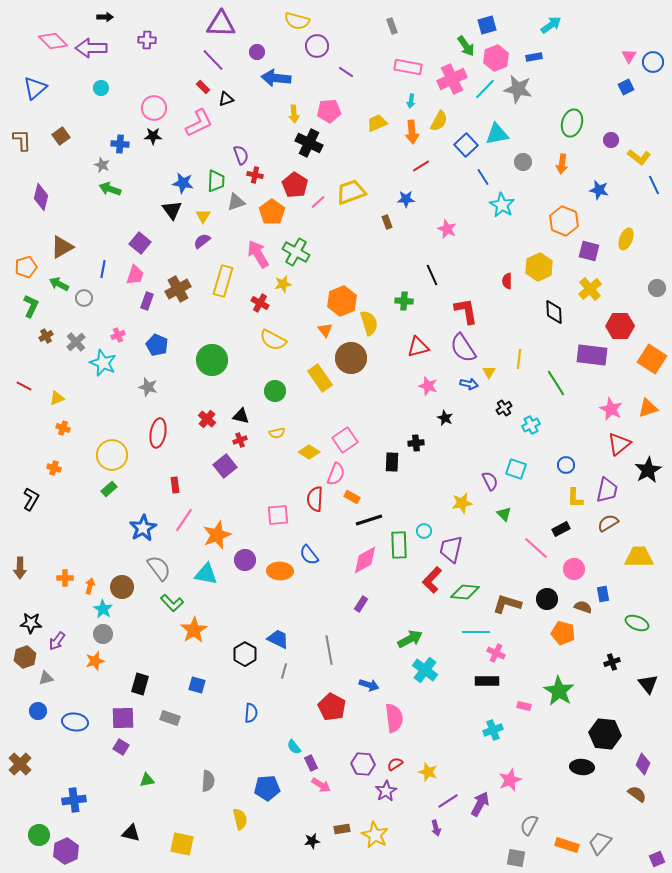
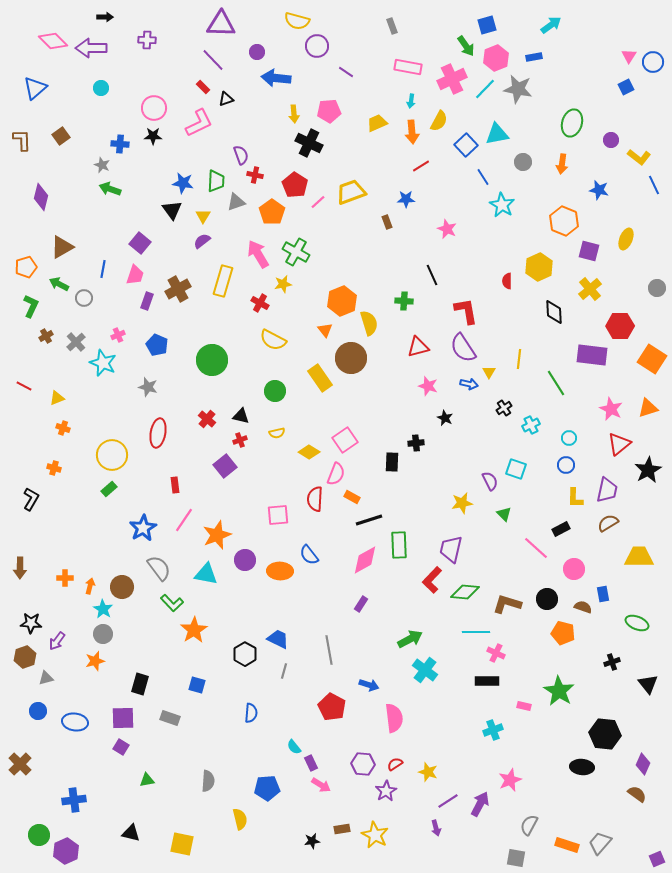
cyan circle at (424, 531): moved 145 px right, 93 px up
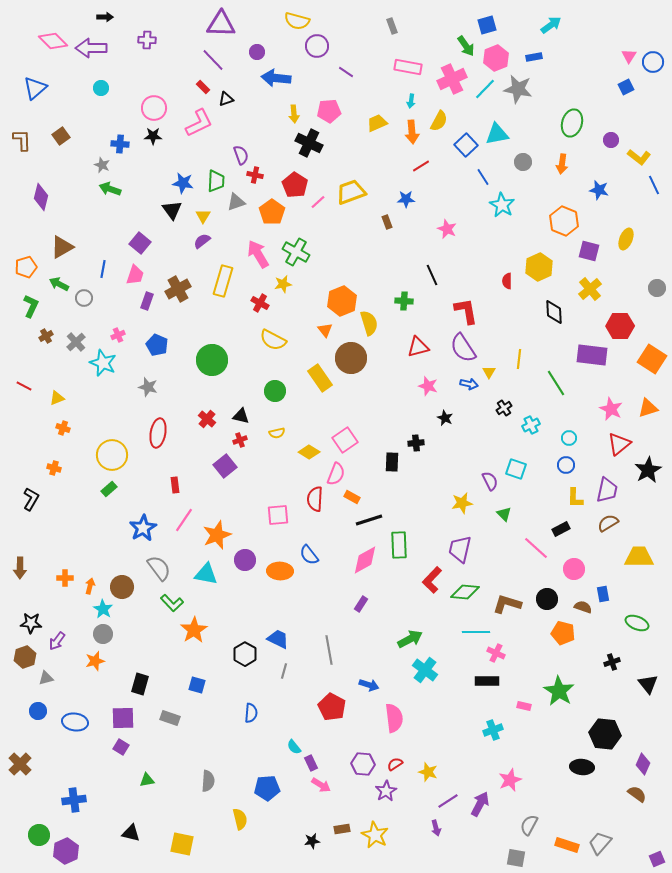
purple trapezoid at (451, 549): moved 9 px right
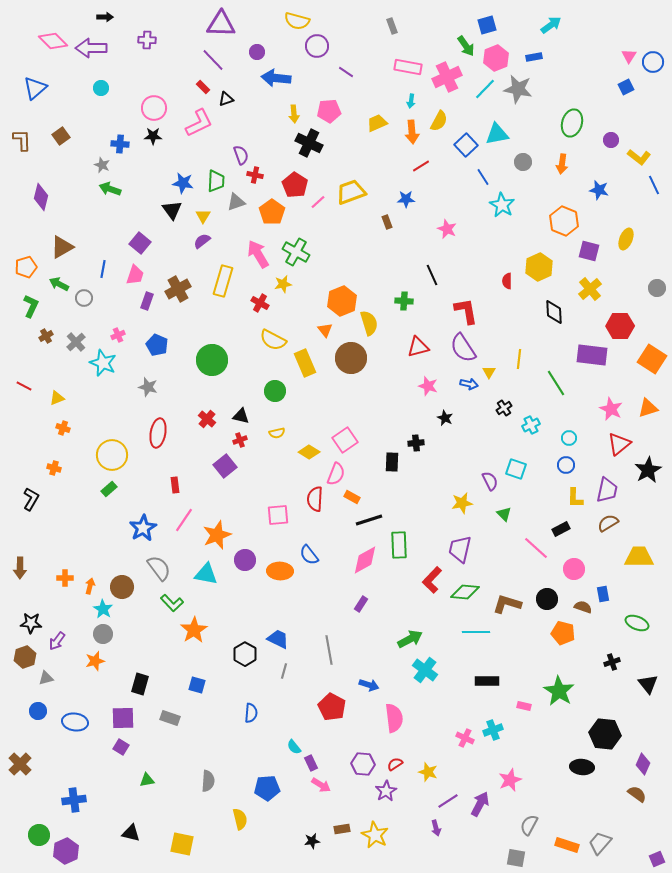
pink cross at (452, 79): moved 5 px left, 2 px up
yellow rectangle at (320, 378): moved 15 px left, 15 px up; rotated 12 degrees clockwise
pink cross at (496, 653): moved 31 px left, 85 px down
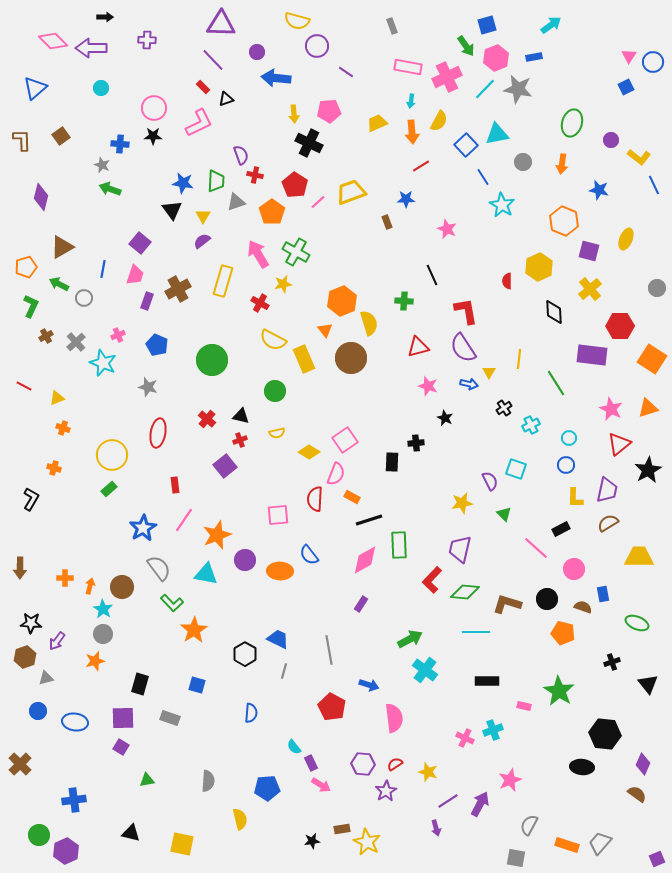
yellow rectangle at (305, 363): moved 1 px left, 4 px up
yellow star at (375, 835): moved 8 px left, 7 px down
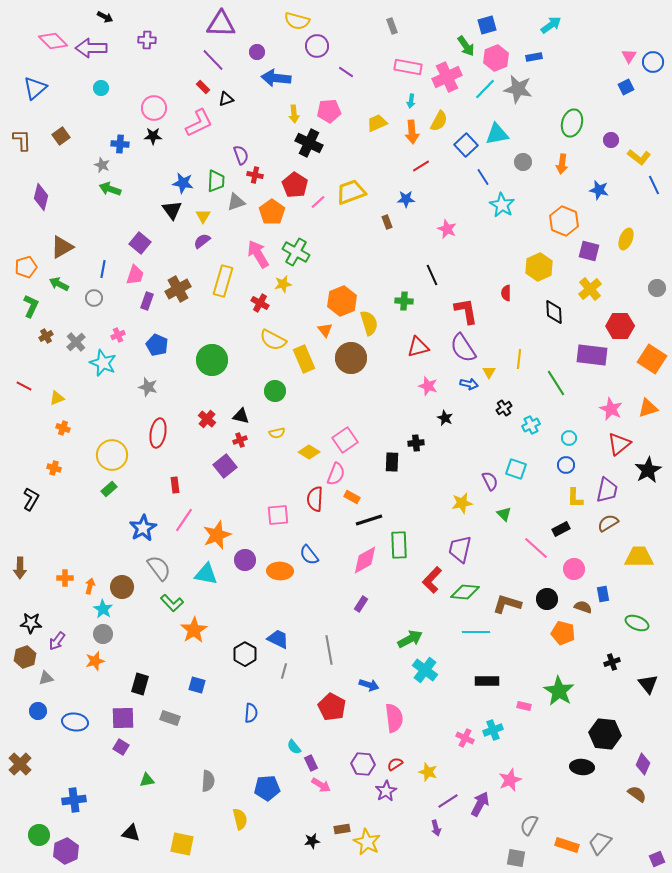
black arrow at (105, 17): rotated 28 degrees clockwise
red semicircle at (507, 281): moved 1 px left, 12 px down
gray circle at (84, 298): moved 10 px right
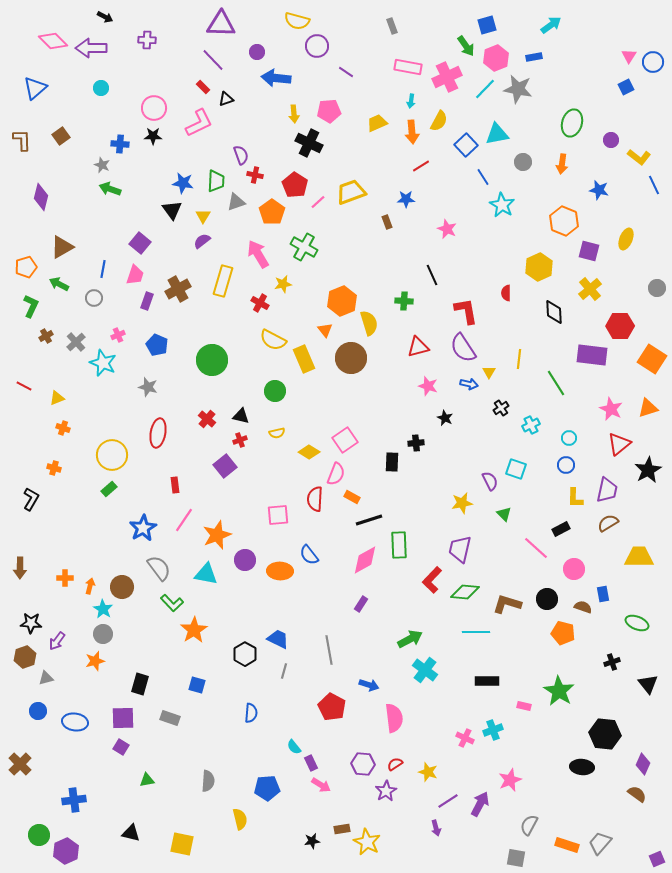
green cross at (296, 252): moved 8 px right, 5 px up
black cross at (504, 408): moved 3 px left
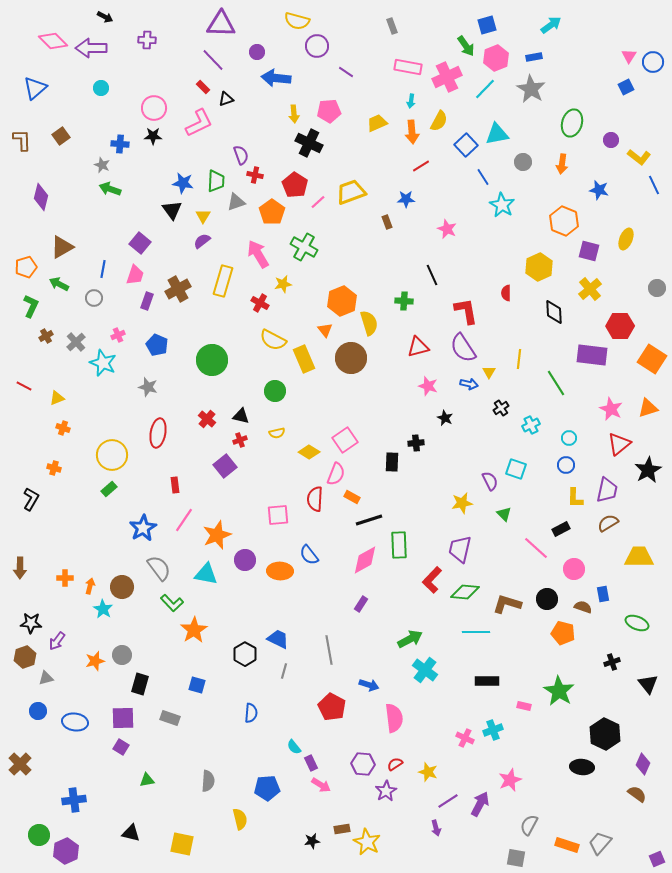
gray star at (518, 89): moved 13 px right; rotated 20 degrees clockwise
gray circle at (103, 634): moved 19 px right, 21 px down
black hexagon at (605, 734): rotated 20 degrees clockwise
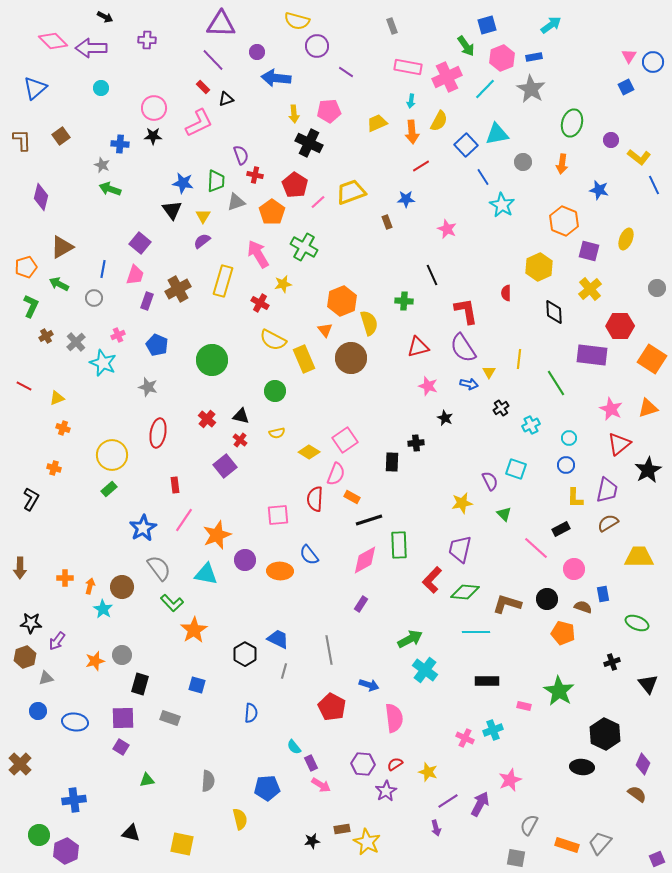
pink hexagon at (496, 58): moved 6 px right
red cross at (240, 440): rotated 32 degrees counterclockwise
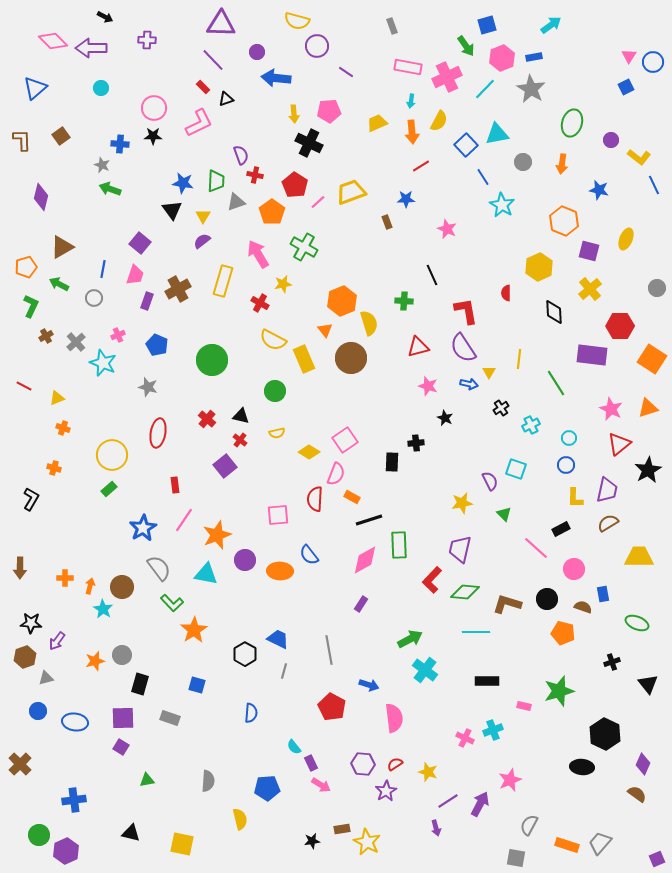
green star at (559, 691): rotated 24 degrees clockwise
